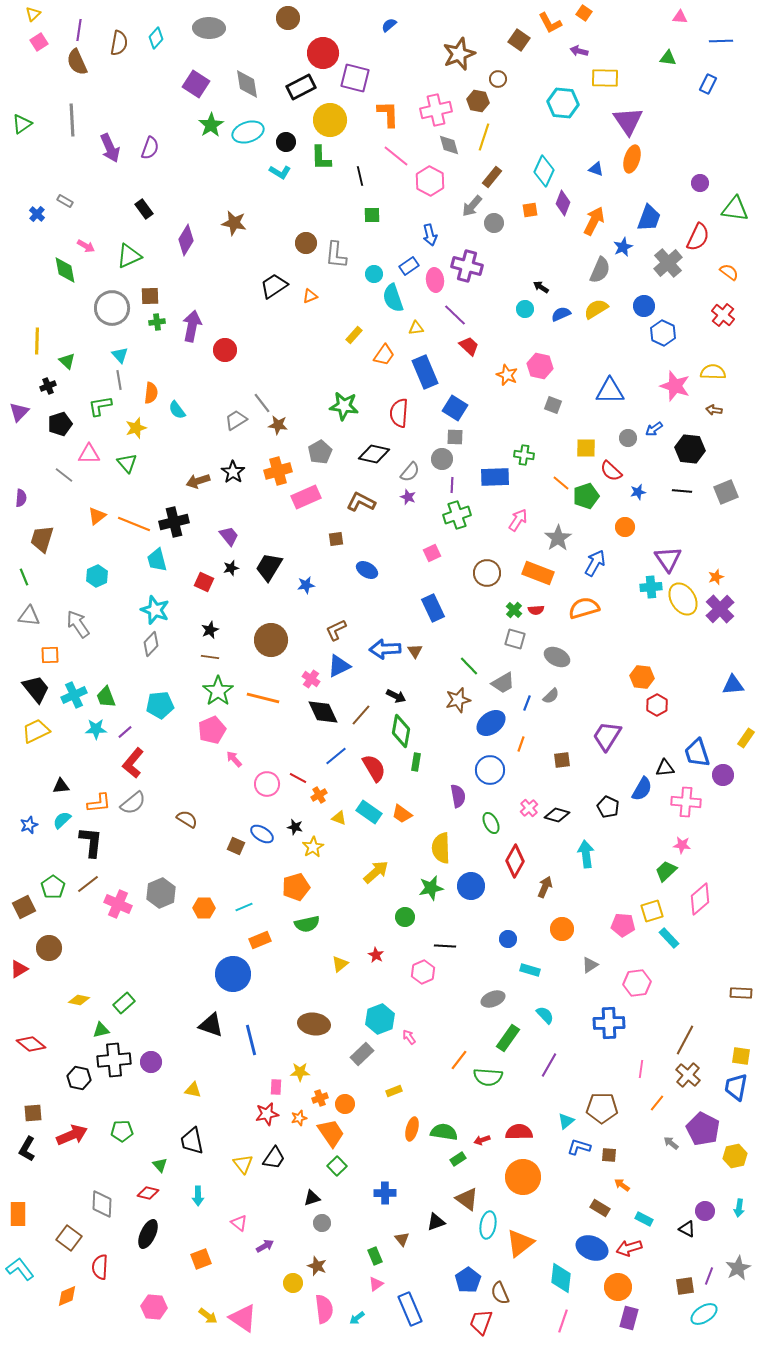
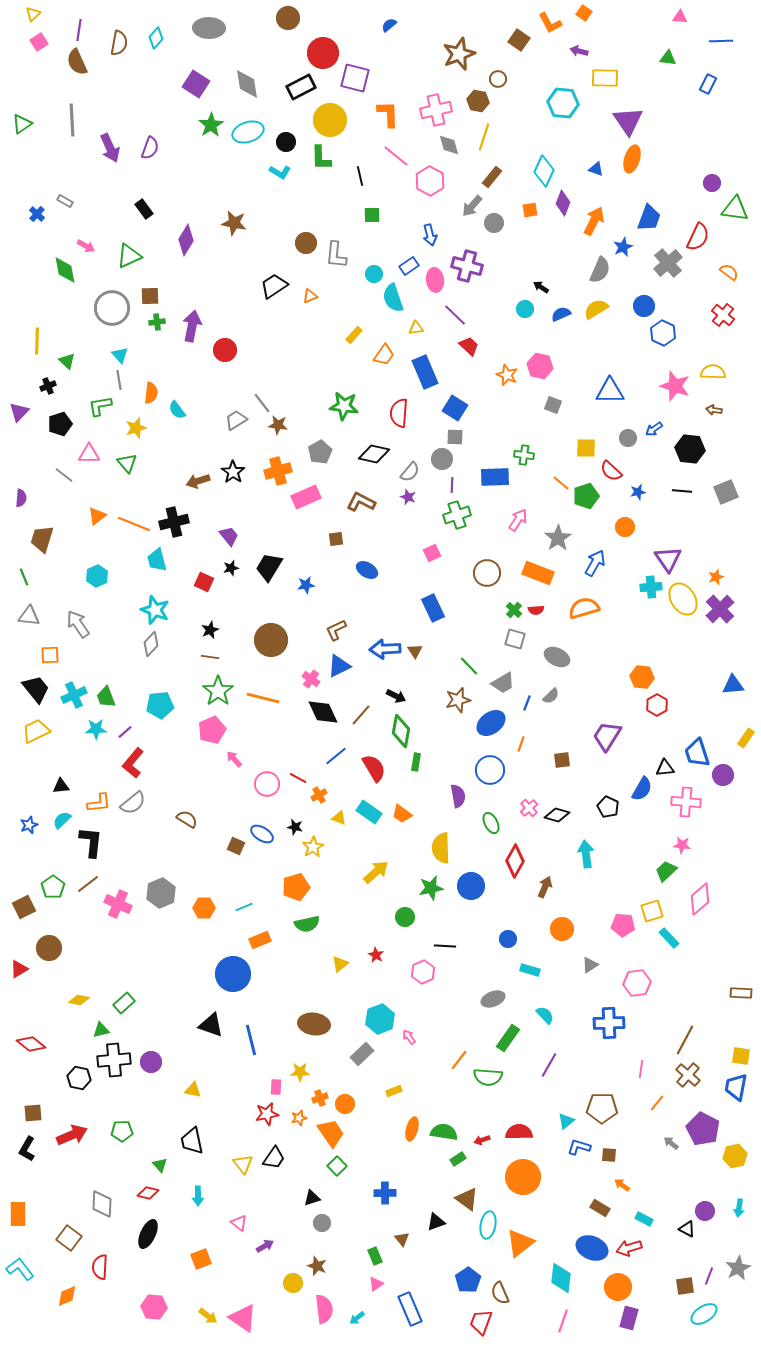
purple circle at (700, 183): moved 12 px right
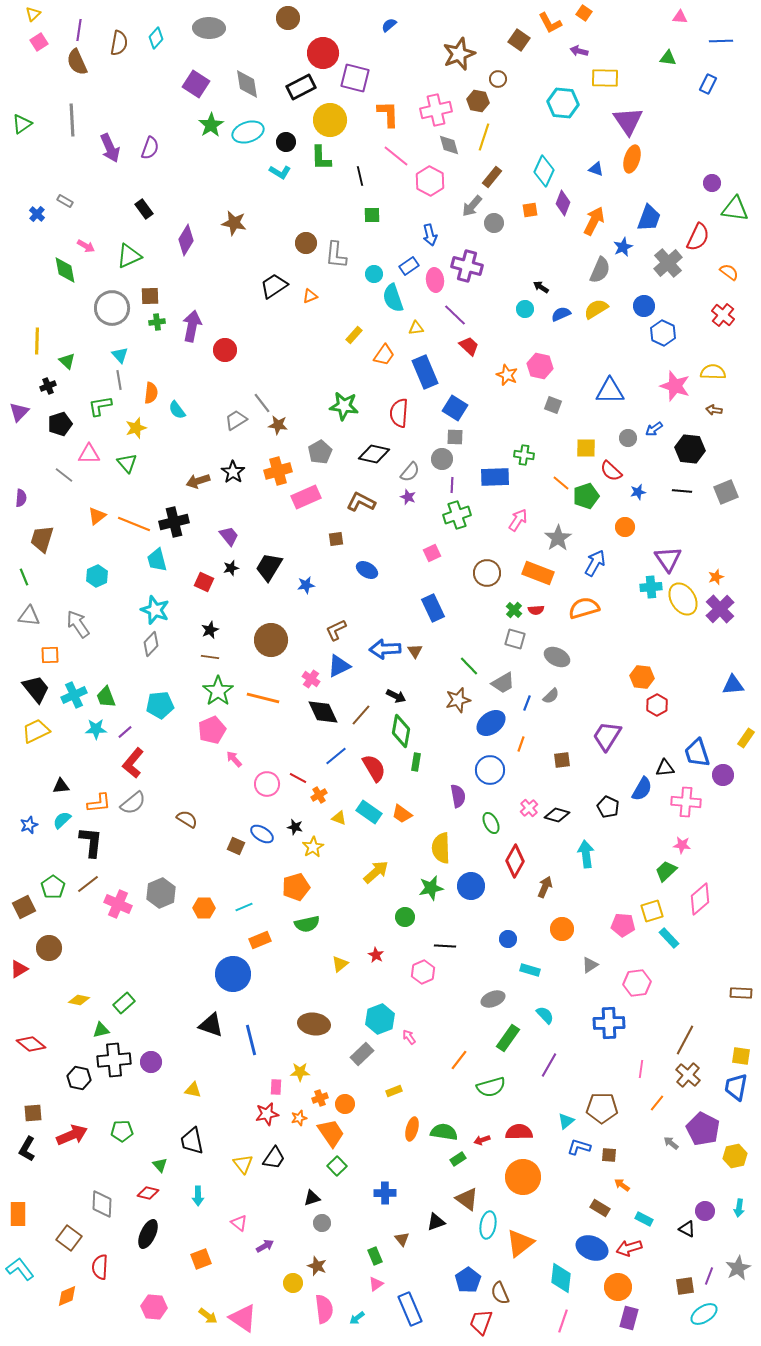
green semicircle at (488, 1077): moved 3 px right, 10 px down; rotated 20 degrees counterclockwise
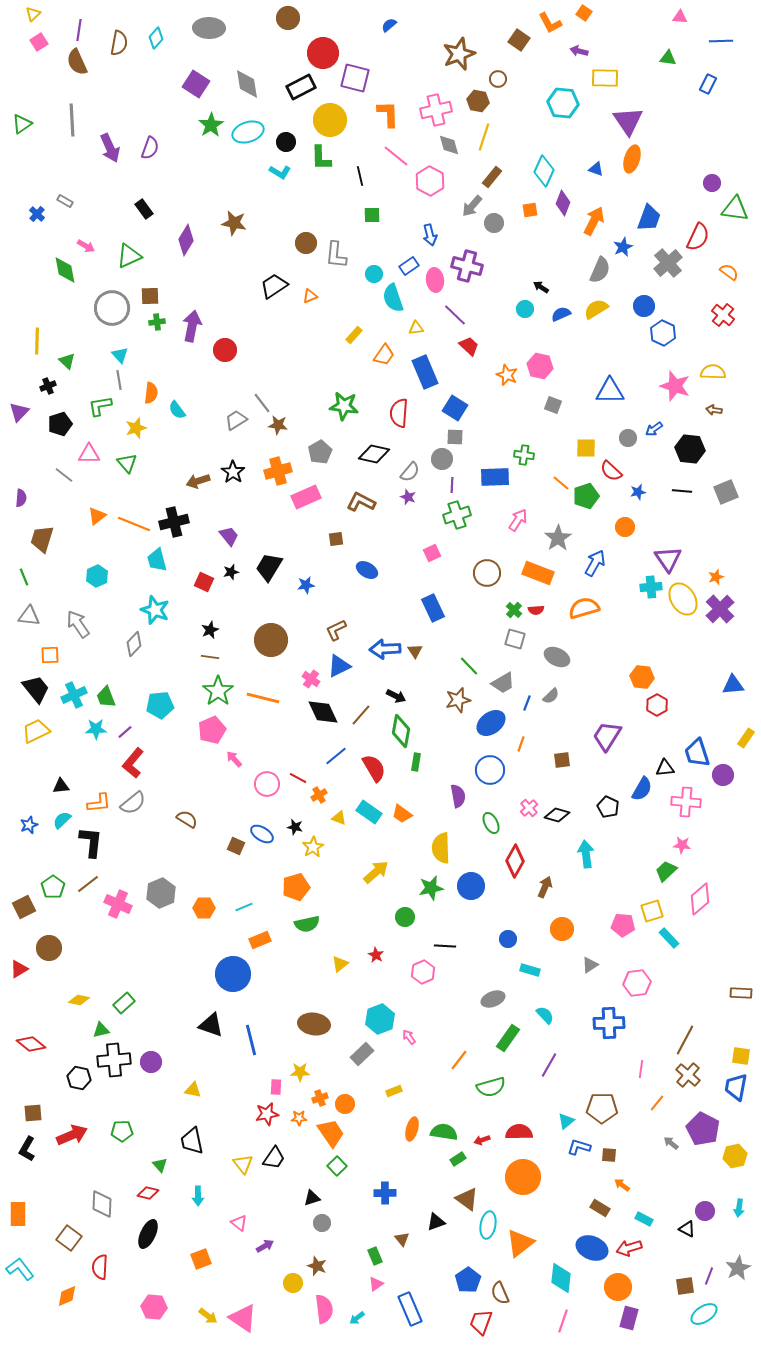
black star at (231, 568): moved 4 px down
gray diamond at (151, 644): moved 17 px left
orange star at (299, 1118): rotated 14 degrees clockwise
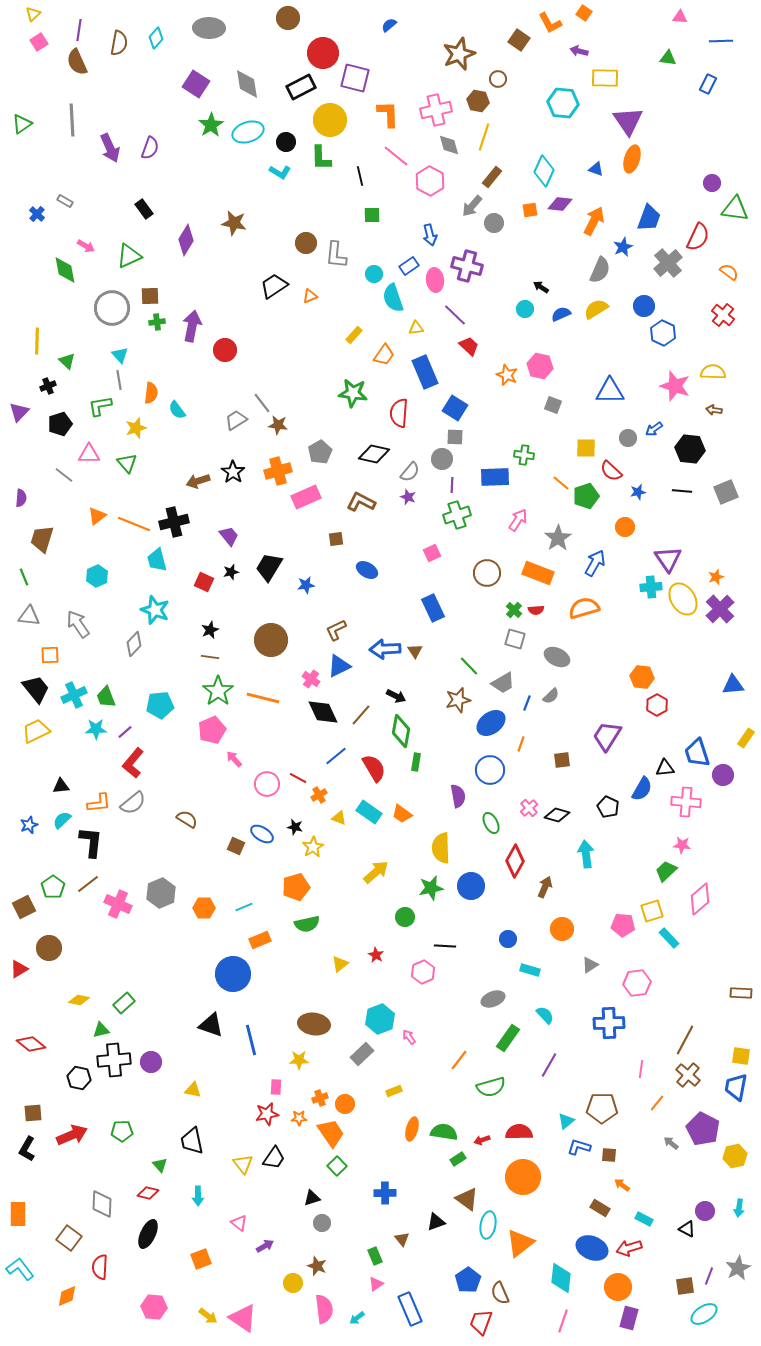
purple diamond at (563, 203): moved 3 px left, 1 px down; rotated 75 degrees clockwise
green star at (344, 406): moved 9 px right, 13 px up
yellow star at (300, 1072): moved 1 px left, 12 px up
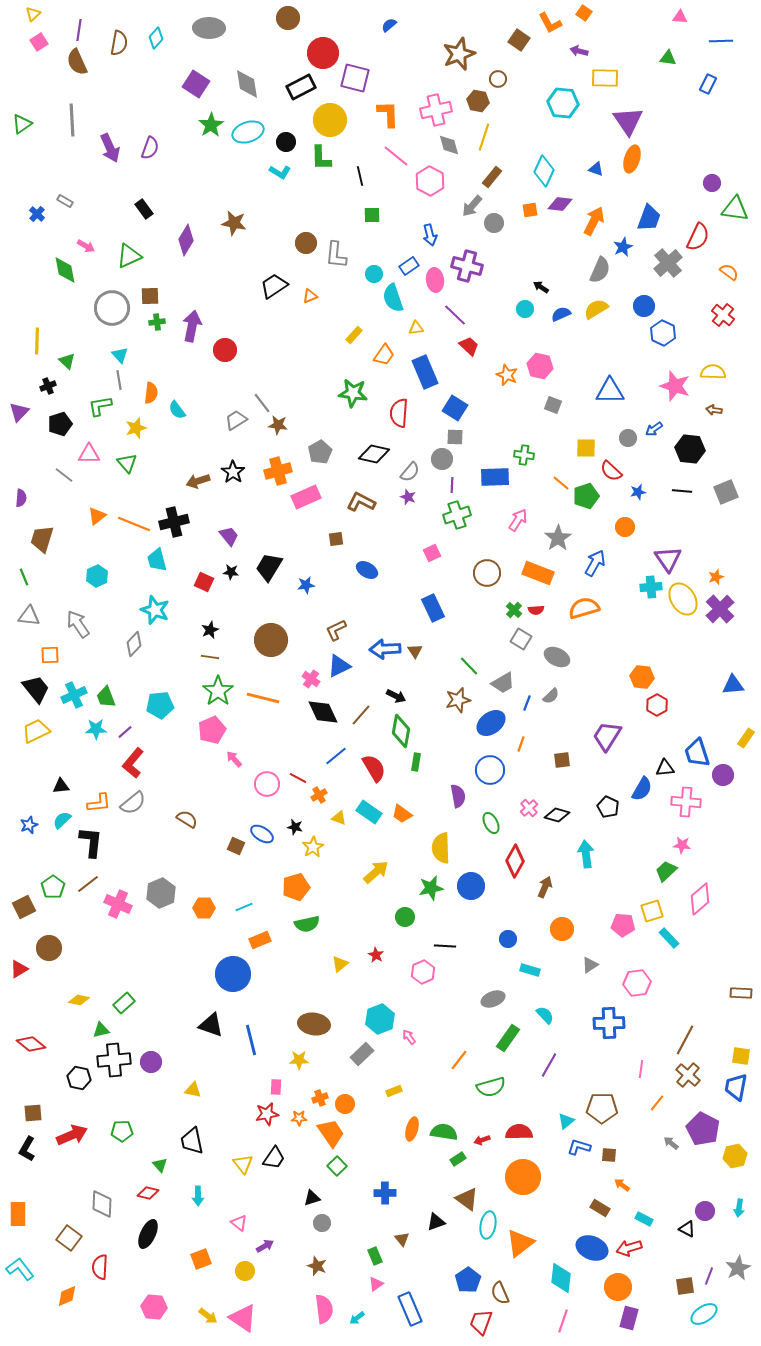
black star at (231, 572): rotated 21 degrees clockwise
gray square at (515, 639): moved 6 px right; rotated 15 degrees clockwise
yellow circle at (293, 1283): moved 48 px left, 12 px up
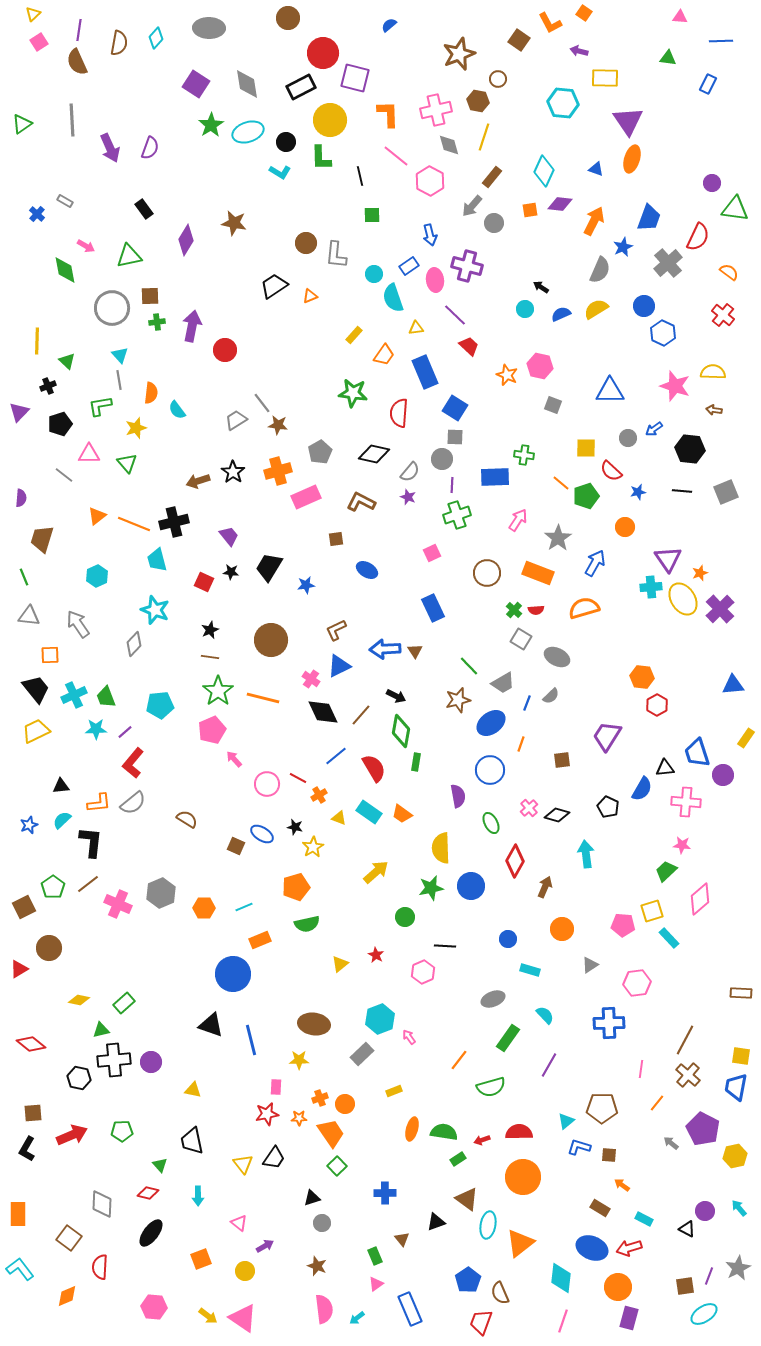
green triangle at (129, 256): rotated 12 degrees clockwise
orange star at (716, 577): moved 16 px left, 4 px up
cyan arrow at (739, 1208): rotated 132 degrees clockwise
black ellipse at (148, 1234): moved 3 px right, 1 px up; rotated 12 degrees clockwise
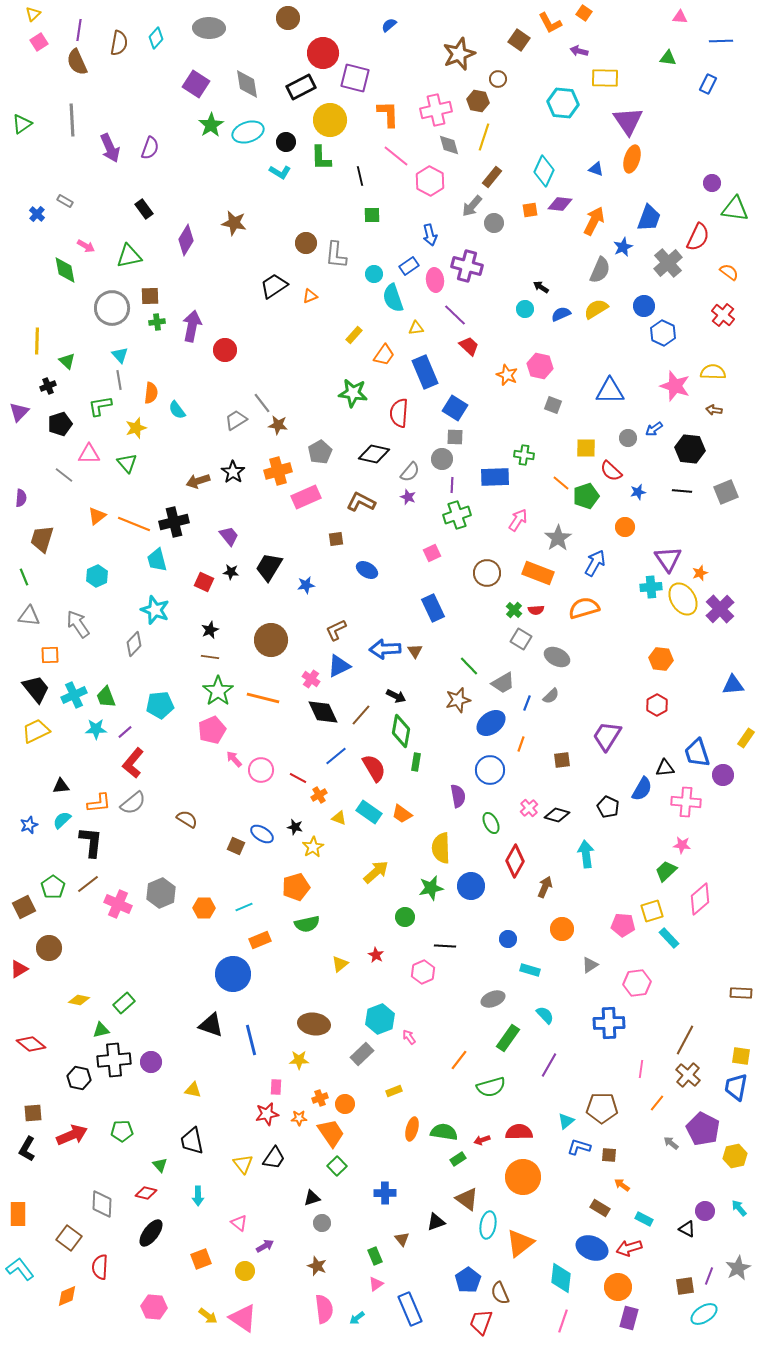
orange hexagon at (642, 677): moved 19 px right, 18 px up
pink circle at (267, 784): moved 6 px left, 14 px up
red diamond at (148, 1193): moved 2 px left
